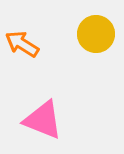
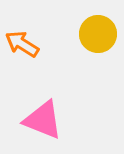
yellow circle: moved 2 px right
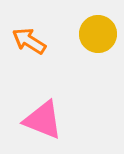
orange arrow: moved 7 px right, 3 px up
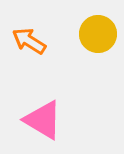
pink triangle: rotated 9 degrees clockwise
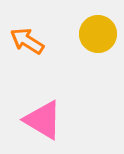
orange arrow: moved 2 px left
